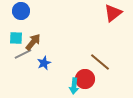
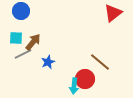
blue star: moved 4 px right, 1 px up
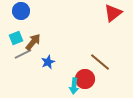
cyan square: rotated 24 degrees counterclockwise
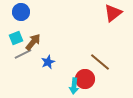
blue circle: moved 1 px down
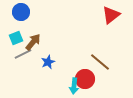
red triangle: moved 2 px left, 2 px down
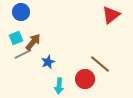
brown line: moved 2 px down
cyan arrow: moved 15 px left
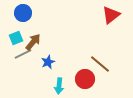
blue circle: moved 2 px right, 1 px down
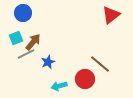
gray line: moved 3 px right
cyan arrow: rotated 70 degrees clockwise
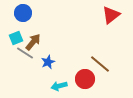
gray line: moved 1 px left, 1 px up; rotated 60 degrees clockwise
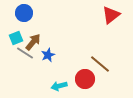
blue circle: moved 1 px right
blue star: moved 7 px up
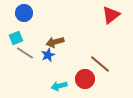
brown arrow: moved 22 px right; rotated 144 degrees counterclockwise
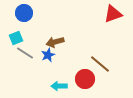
red triangle: moved 2 px right, 1 px up; rotated 18 degrees clockwise
cyan arrow: rotated 14 degrees clockwise
